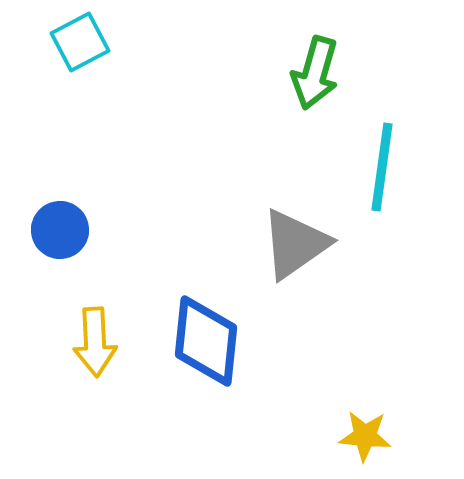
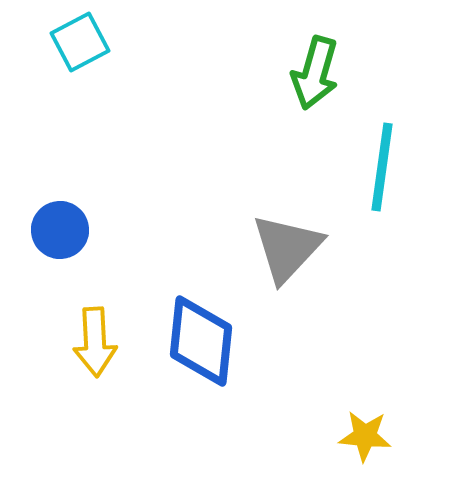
gray triangle: moved 8 px left, 4 px down; rotated 12 degrees counterclockwise
blue diamond: moved 5 px left
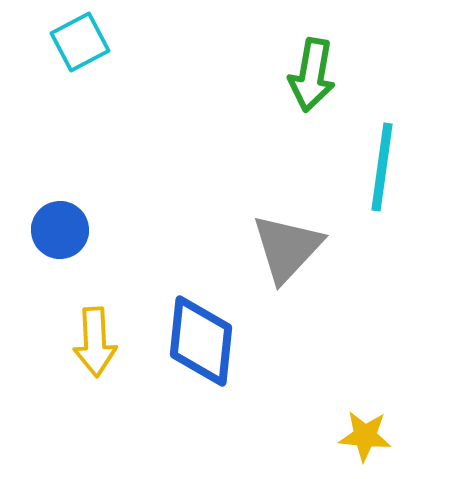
green arrow: moved 3 px left, 2 px down; rotated 6 degrees counterclockwise
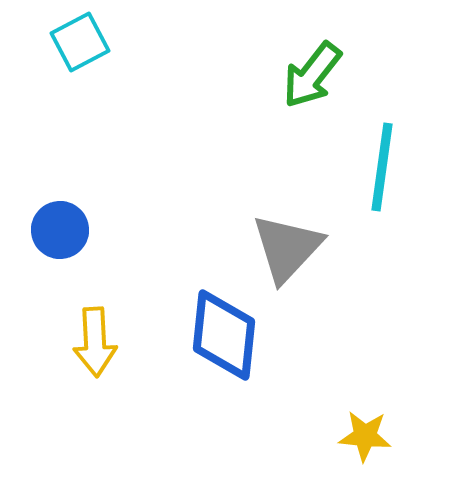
green arrow: rotated 28 degrees clockwise
blue diamond: moved 23 px right, 6 px up
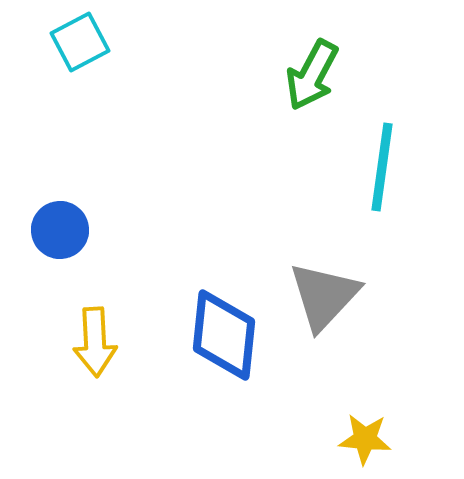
green arrow: rotated 10 degrees counterclockwise
gray triangle: moved 37 px right, 48 px down
yellow star: moved 3 px down
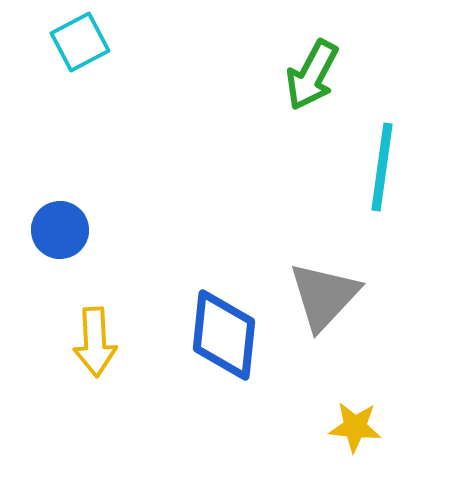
yellow star: moved 10 px left, 12 px up
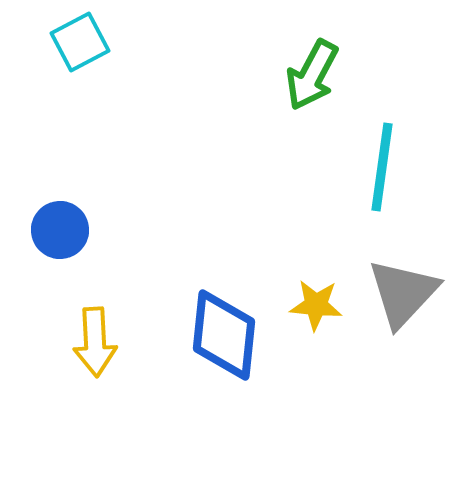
gray triangle: moved 79 px right, 3 px up
yellow star: moved 39 px left, 122 px up
